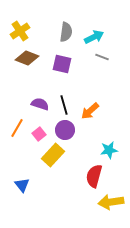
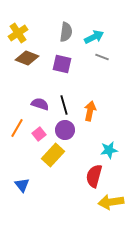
yellow cross: moved 2 px left, 2 px down
orange arrow: rotated 144 degrees clockwise
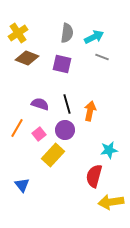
gray semicircle: moved 1 px right, 1 px down
black line: moved 3 px right, 1 px up
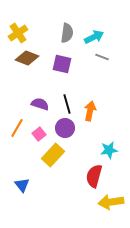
purple circle: moved 2 px up
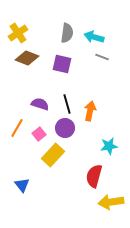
cyan arrow: rotated 138 degrees counterclockwise
cyan star: moved 4 px up
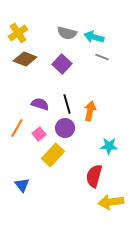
gray semicircle: rotated 96 degrees clockwise
brown diamond: moved 2 px left, 1 px down
purple square: rotated 30 degrees clockwise
cyan star: rotated 12 degrees clockwise
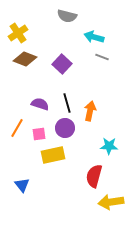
gray semicircle: moved 17 px up
black line: moved 1 px up
pink square: rotated 32 degrees clockwise
yellow rectangle: rotated 35 degrees clockwise
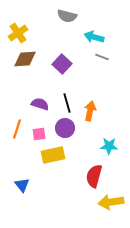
brown diamond: rotated 25 degrees counterclockwise
orange line: moved 1 px down; rotated 12 degrees counterclockwise
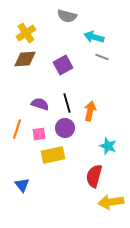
yellow cross: moved 8 px right
purple square: moved 1 px right, 1 px down; rotated 18 degrees clockwise
cyan star: moved 1 px left; rotated 18 degrees clockwise
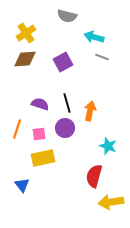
purple square: moved 3 px up
yellow rectangle: moved 10 px left, 3 px down
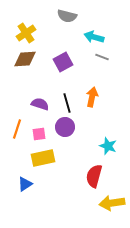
orange arrow: moved 2 px right, 14 px up
purple circle: moved 1 px up
blue triangle: moved 3 px right, 1 px up; rotated 35 degrees clockwise
yellow arrow: moved 1 px right, 1 px down
